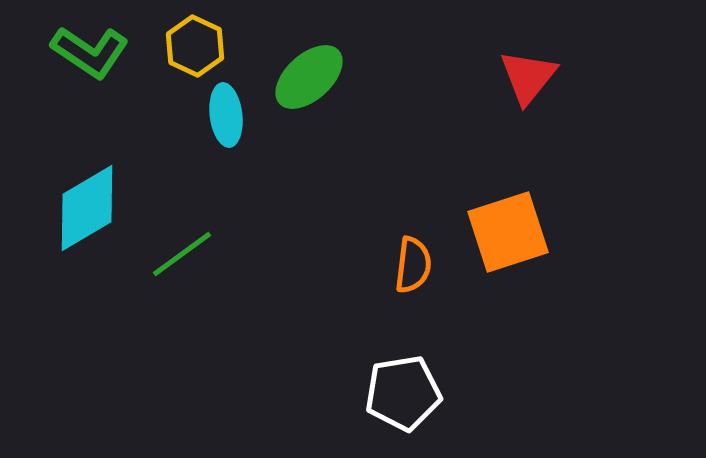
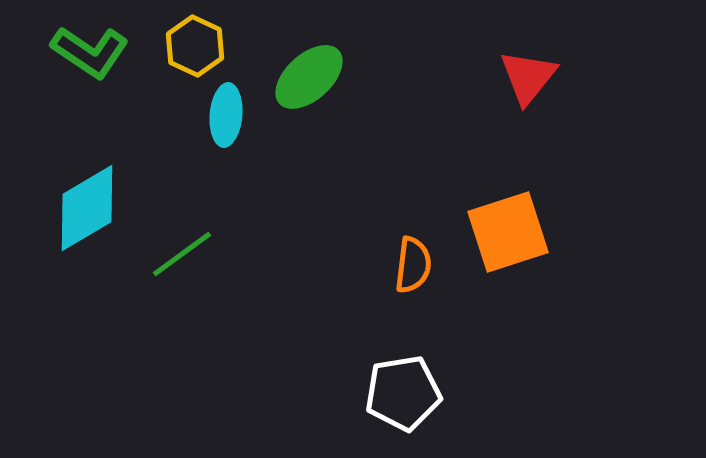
cyan ellipse: rotated 12 degrees clockwise
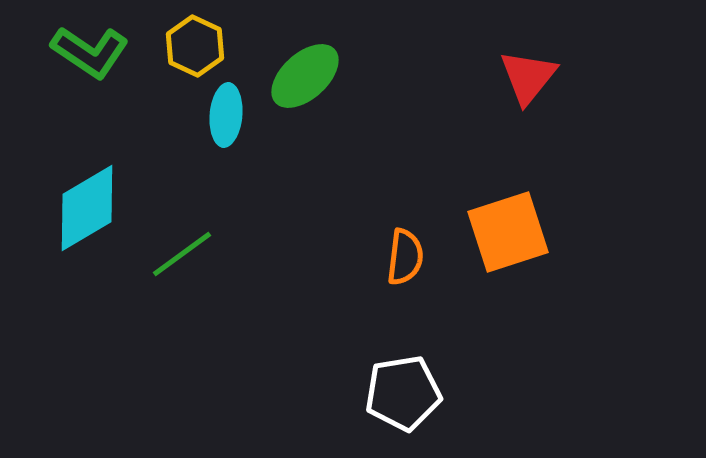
green ellipse: moved 4 px left, 1 px up
orange semicircle: moved 8 px left, 8 px up
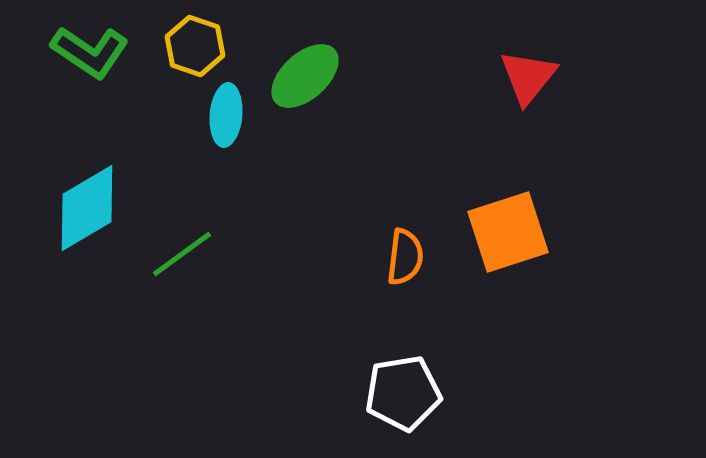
yellow hexagon: rotated 6 degrees counterclockwise
